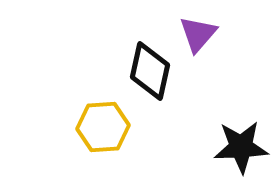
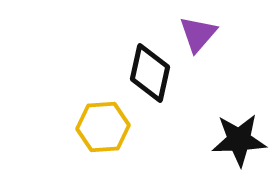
black diamond: moved 2 px down
black star: moved 2 px left, 7 px up
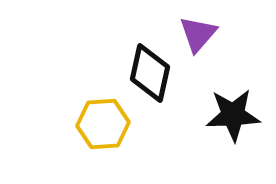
yellow hexagon: moved 3 px up
black star: moved 6 px left, 25 px up
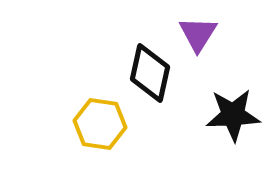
purple triangle: rotated 9 degrees counterclockwise
yellow hexagon: moved 3 px left; rotated 12 degrees clockwise
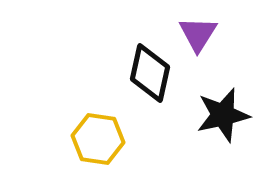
black star: moved 10 px left; rotated 10 degrees counterclockwise
yellow hexagon: moved 2 px left, 15 px down
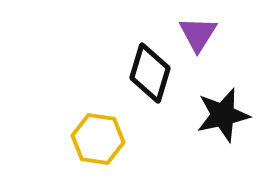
black diamond: rotated 4 degrees clockwise
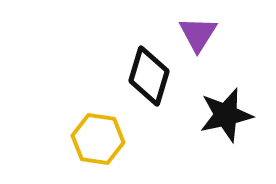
black diamond: moved 1 px left, 3 px down
black star: moved 3 px right
